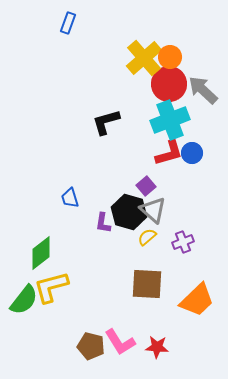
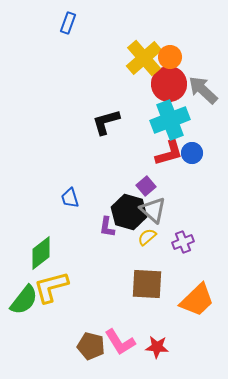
purple L-shape: moved 4 px right, 4 px down
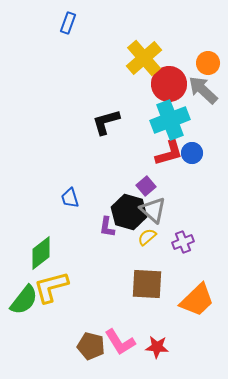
orange circle: moved 38 px right, 6 px down
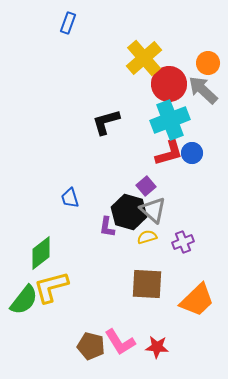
yellow semicircle: rotated 24 degrees clockwise
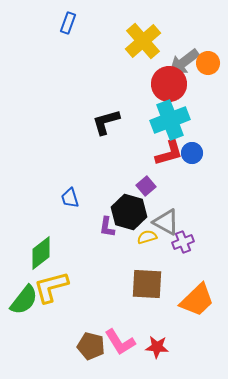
yellow cross: moved 1 px left, 17 px up
gray arrow: moved 19 px left, 28 px up; rotated 80 degrees counterclockwise
gray triangle: moved 13 px right, 12 px down; rotated 12 degrees counterclockwise
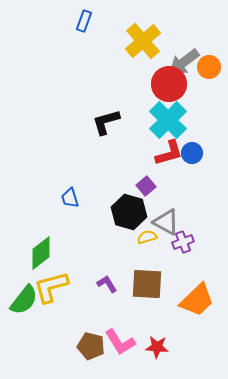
blue rectangle: moved 16 px right, 2 px up
orange circle: moved 1 px right, 4 px down
cyan cross: moved 2 px left; rotated 24 degrees counterclockwise
purple L-shape: moved 57 px down; rotated 140 degrees clockwise
